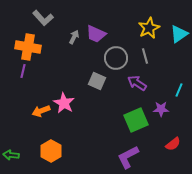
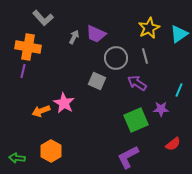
green arrow: moved 6 px right, 3 px down
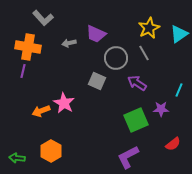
gray arrow: moved 5 px left, 6 px down; rotated 128 degrees counterclockwise
gray line: moved 1 px left, 3 px up; rotated 14 degrees counterclockwise
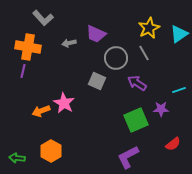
cyan line: rotated 48 degrees clockwise
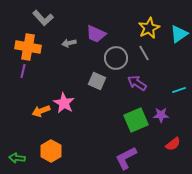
purple star: moved 6 px down
purple L-shape: moved 2 px left, 1 px down
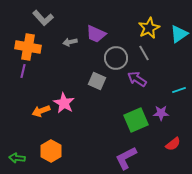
gray arrow: moved 1 px right, 1 px up
purple arrow: moved 4 px up
purple star: moved 2 px up
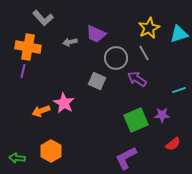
cyan triangle: rotated 18 degrees clockwise
purple star: moved 1 px right, 2 px down
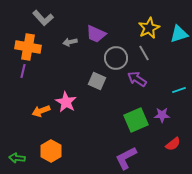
pink star: moved 2 px right, 1 px up
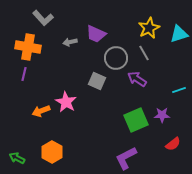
purple line: moved 1 px right, 3 px down
orange hexagon: moved 1 px right, 1 px down
green arrow: rotated 21 degrees clockwise
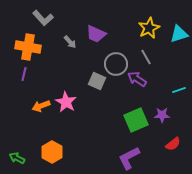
gray arrow: rotated 120 degrees counterclockwise
gray line: moved 2 px right, 4 px down
gray circle: moved 6 px down
orange arrow: moved 5 px up
purple L-shape: moved 3 px right
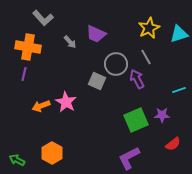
purple arrow: rotated 30 degrees clockwise
orange hexagon: moved 1 px down
green arrow: moved 2 px down
